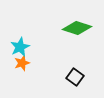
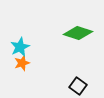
green diamond: moved 1 px right, 5 px down
black square: moved 3 px right, 9 px down
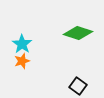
cyan star: moved 2 px right, 3 px up; rotated 12 degrees counterclockwise
orange star: moved 2 px up
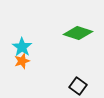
cyan star: moved 3 px down
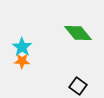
green diamond: rotated 32 degrees clockwise
orange star: rotated 21 degrees clockwise
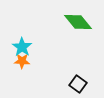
green diamond: moved 11 px up
black square: moved 2 px up
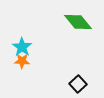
black square: rotated 12 degrees clockwise
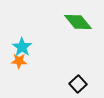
orange star: moved 3 px left
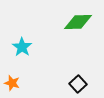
green diamond: rotated 52 degrees counterclockwise
orange star: moved 7 px left, 22 px down; rotated 14 degrees clockwise
